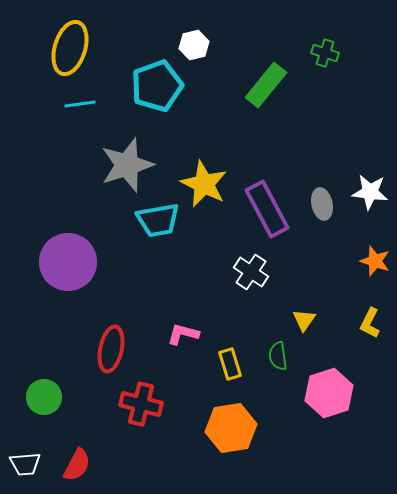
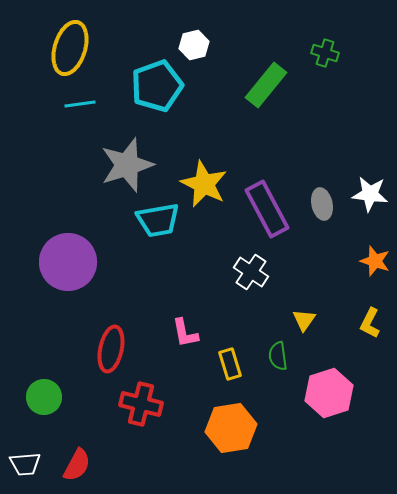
white star: moved 2 px down
pink L-shape: moved 2 px right, 1 px up; rotated 116 degrees counterclockwise
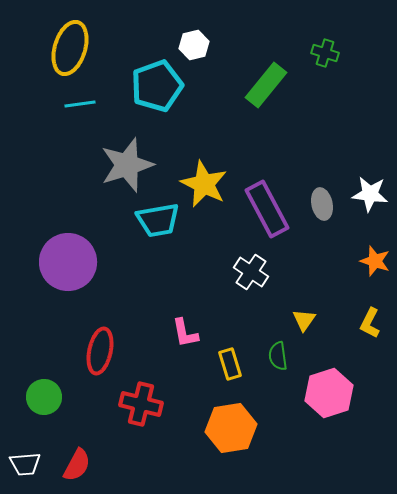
red ellipse: moved 11 px left, 2 px down
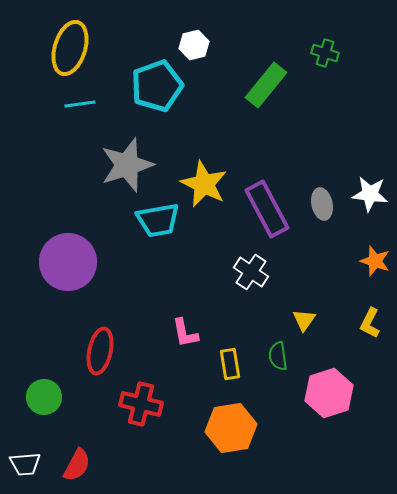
yellow rectangle: rotated 8 degrees clockwise
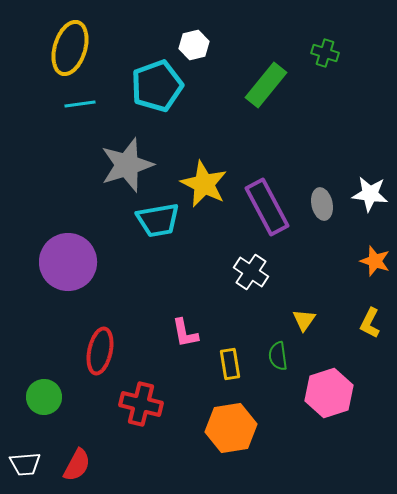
purple rectangle: moved 2 px up
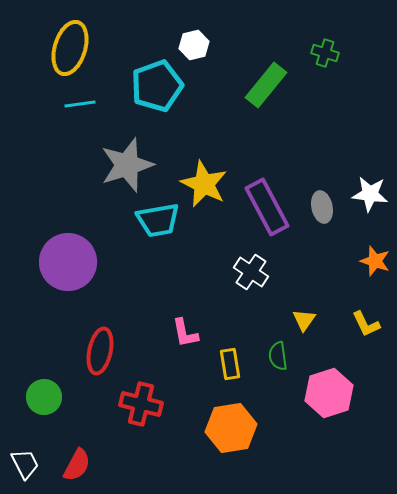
gray ellipse: moved 3 px down
yellow L-shape: moved 4 px left, 1 px down; rotated 52 degrees counterclockwise
white trapezoid: rotated 112 degrees counterclockwise
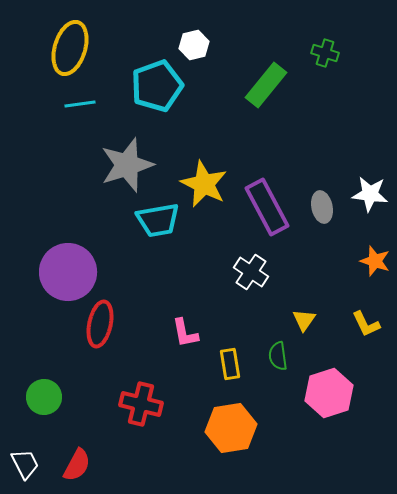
purple circle: moved 10 px down
red ellipse: moved 27 px up
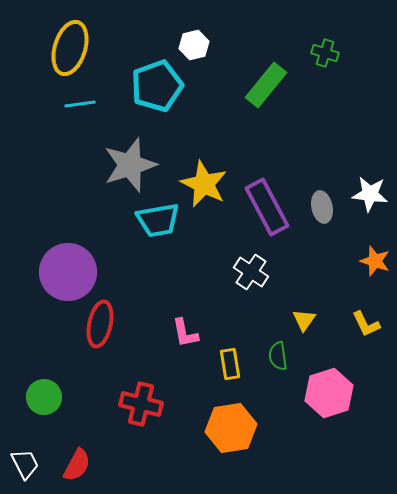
gray star: moved 3 px right
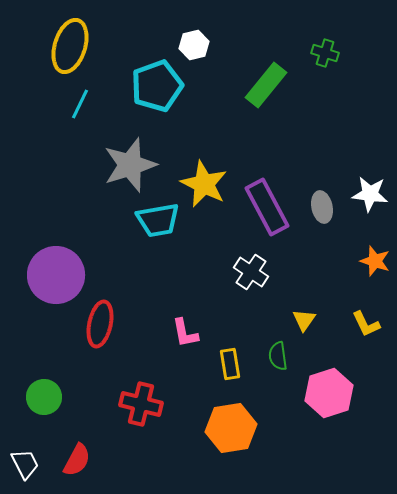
yellow ellipse: moved 2 px up
cyan line: rotated 56 degrees counterclockwise
purple circle: moved 12 px left, 3 px down
red semicircle: moved 5 px up
